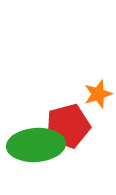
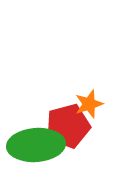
orange star: moved 9 px left, 10 px down
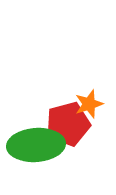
red pentagon: moved 2 px up
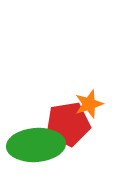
red pentagon: rotated 6 degrees clockwise
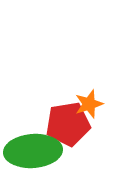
green ellipse: moved 3 px left, 6 px down
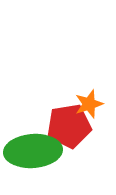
red pentagon: moved 1 px right, 2 px down
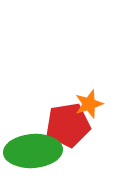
red pentagon: moved 1 px left, 1 px up
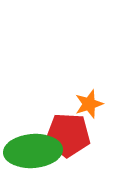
red pentagon: moved 10 px down; rotated 12 degrees clockwise
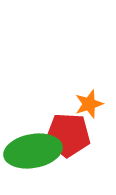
green ellipse: rotated 6 degrees counterclockwise
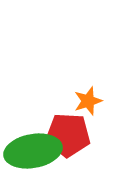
orange star: moved 1 px left, 3 px up
